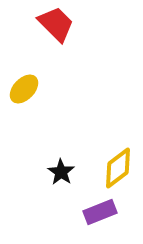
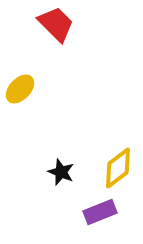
yellow ellipse: moved 4 px left
black star: rotated 12 degrees counterclockwise
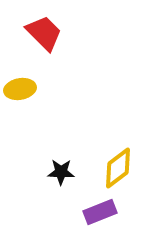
red trapezoid: moved 12 px left, 9 px down
yellow ellipse: rotated 36 degrees clockwise
black star: rotated 20 degrees counterclockwise
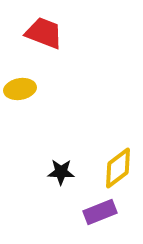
red trapezoid: rotated 24 degrees counterclockwise
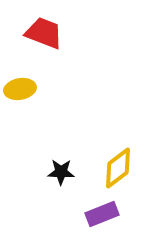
purple rectangle: moved 2 px right, 2 px down
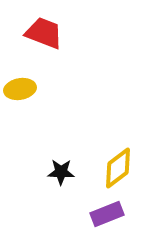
purple rectangle: moved 5 px right
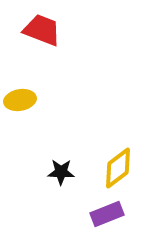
red trapezoid: moved 2 px left, 3 px up
yellow ellipse: moved 11 px down
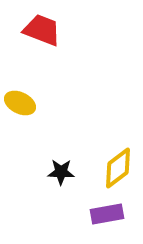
yellow ellipse: moved 3 px down; rotated 36 degrees clockwise
purple rectangle: rotated 12 degrees clockwise
